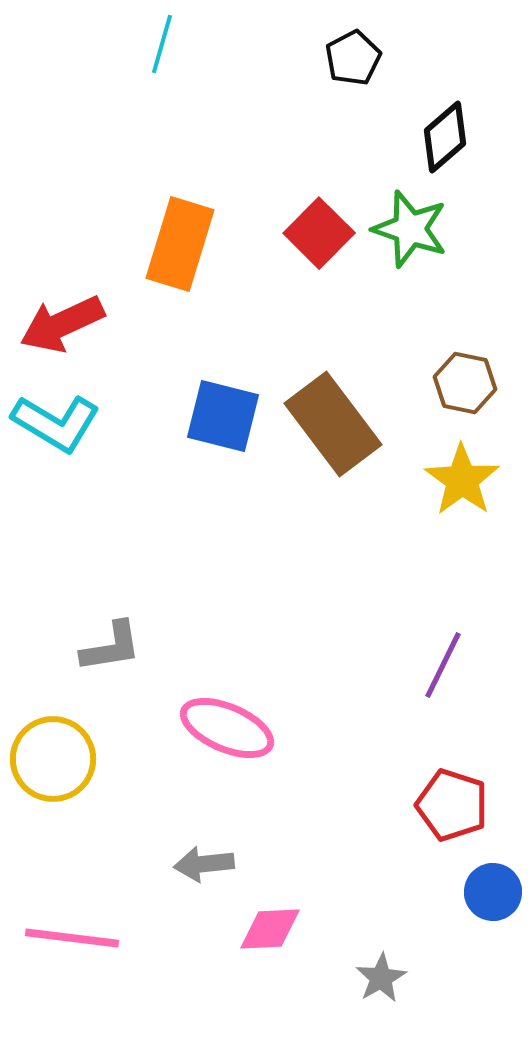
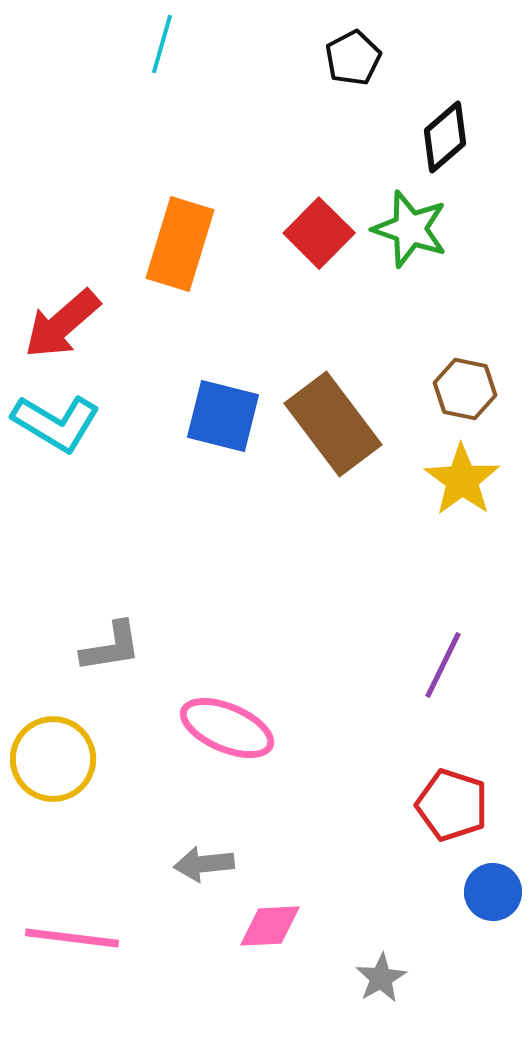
red arrow: rotated 16 degrees counterclockwise
brown hexagon: moved 6 px down
pink diamond: moved 3 px up
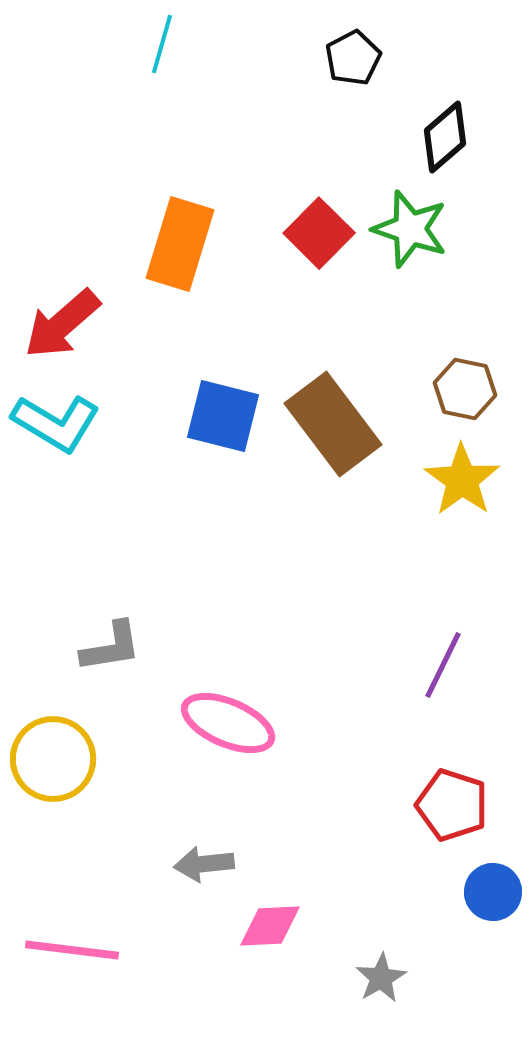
pink ellipse: moved 1 px right, 5 px up
pink line: moved 12 px down
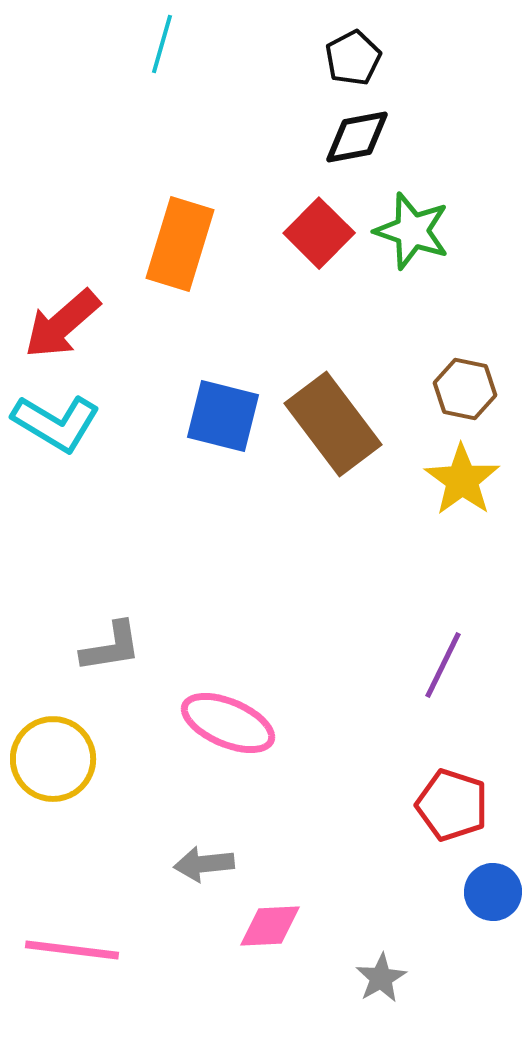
black diamond: moved 88 px left; rotated 30 degrees clockwise
green star: moved 2 px right, 2 px down
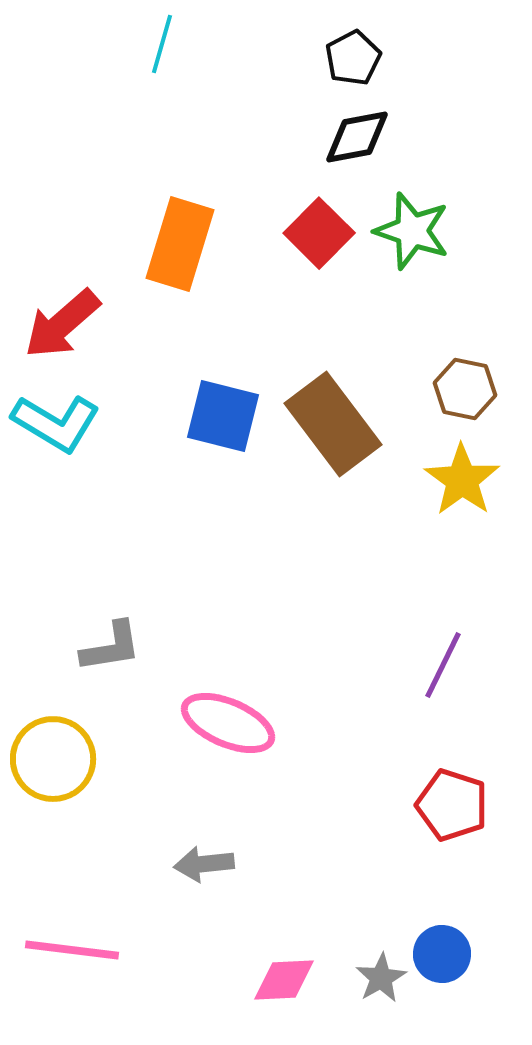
blue circle: moved 51 px left, 62 px down
pink diamond: moved 14 px right, 54 px down
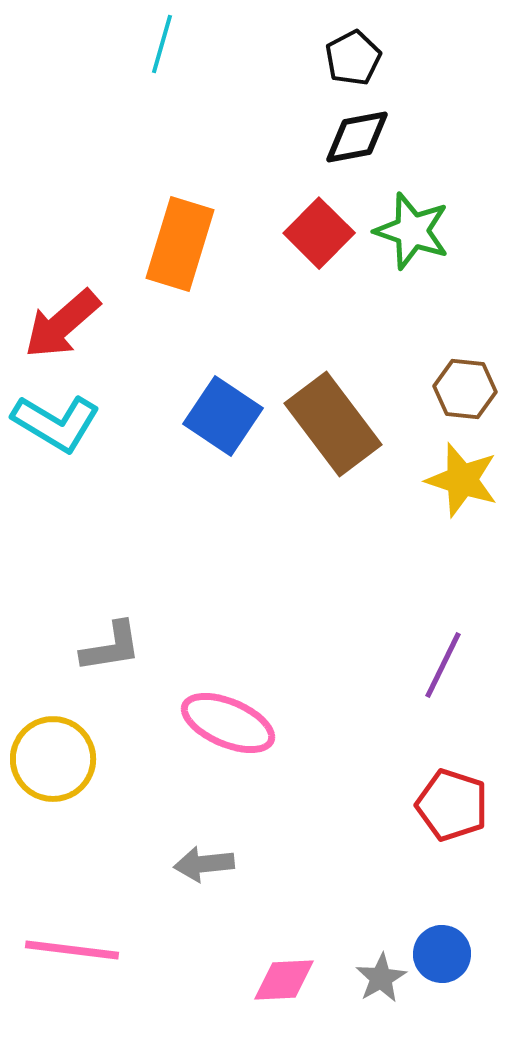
brown hexagon: rotated 6 degrees counterclockwise
blue square: rotated 20 degrees clockwise
yellow star: rotated 18 degrees counterclockwise
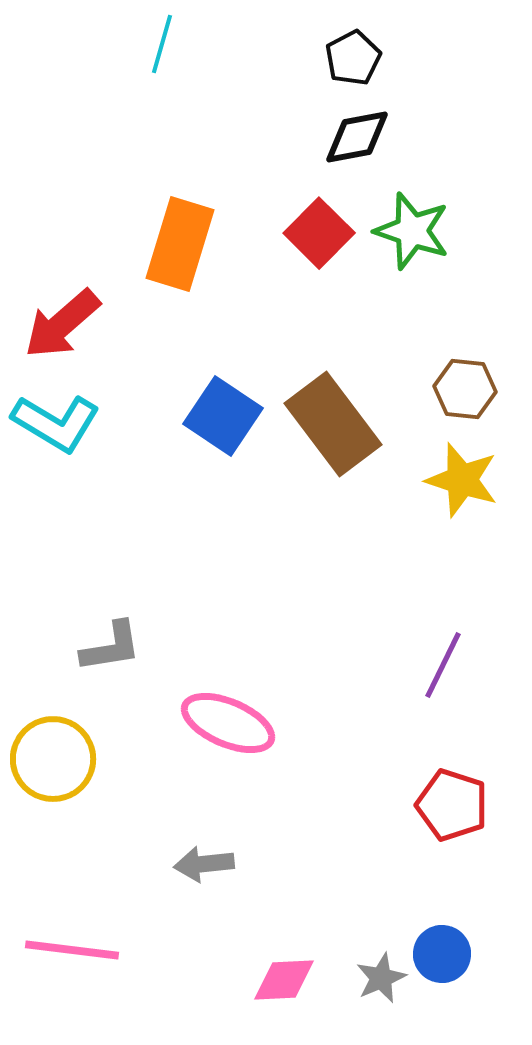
gray star: rotated 6 degrees clockwise
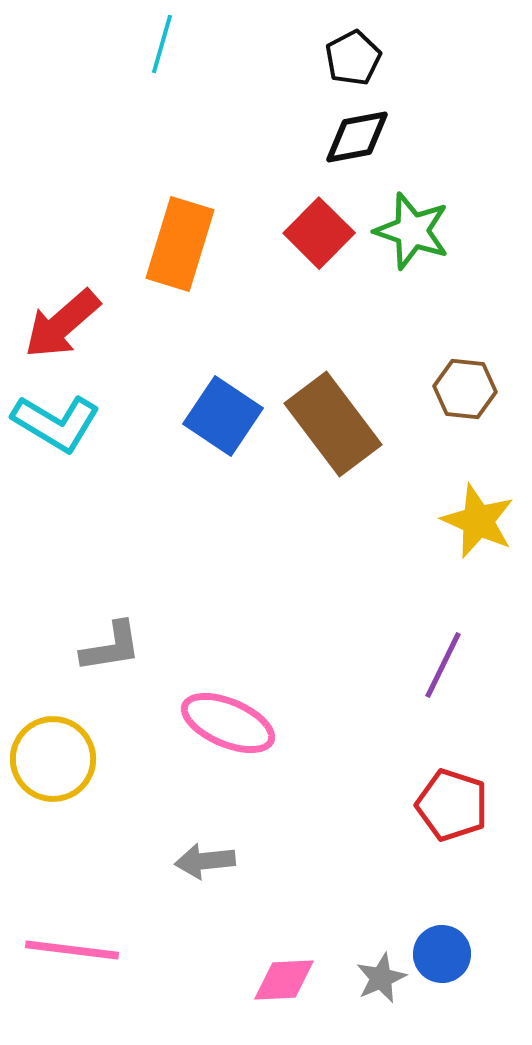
yellow star: moved 16 px right, 41 px down; rotated 6 degrees clockwise
gray arrow: moved 1 px right, 3 px up
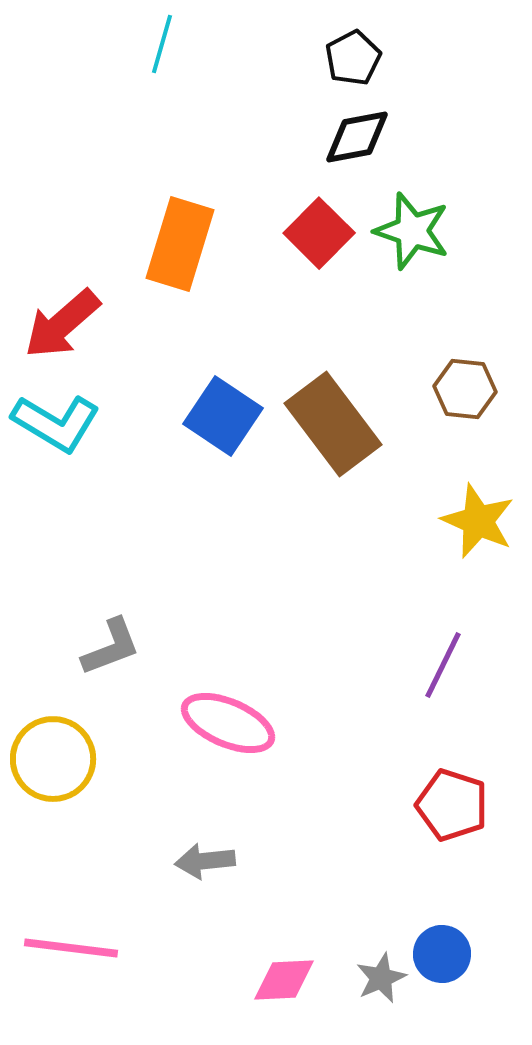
gray L-shape: rotated 12 degrees counterclockwise
pink line: moved 1 px left, 2 px up
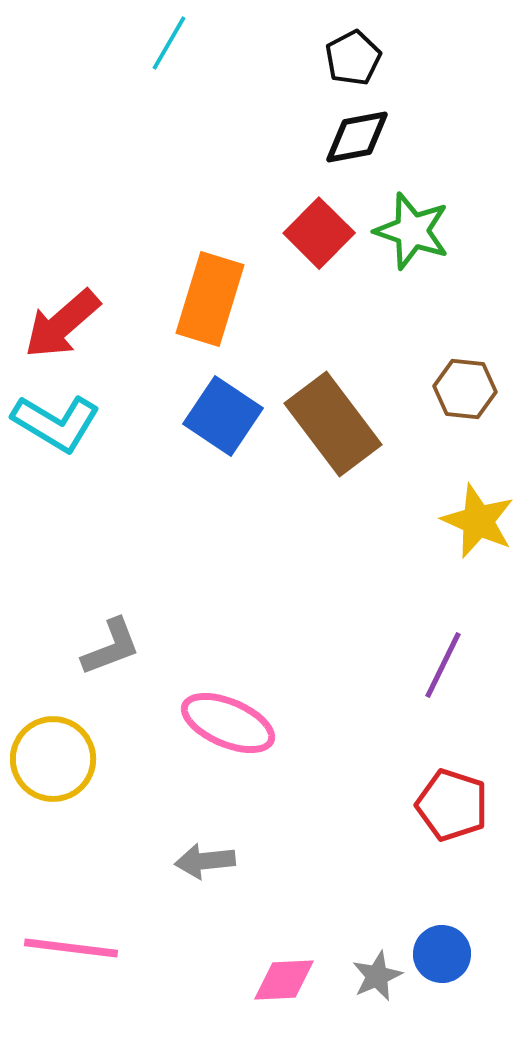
cyan line: moved 7 px right, 1 px up; rotated 14 degrees clockwise
orange rectangle: moved 30 px right, 55 px down
gray star: moved 4 px left, 2 px up
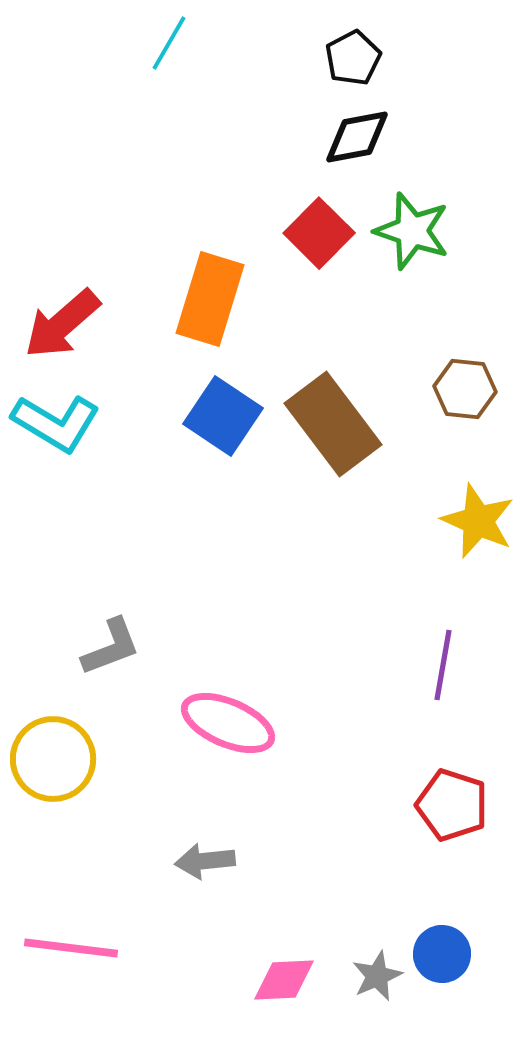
purple line: rotated 16 degrees counterclockwise
